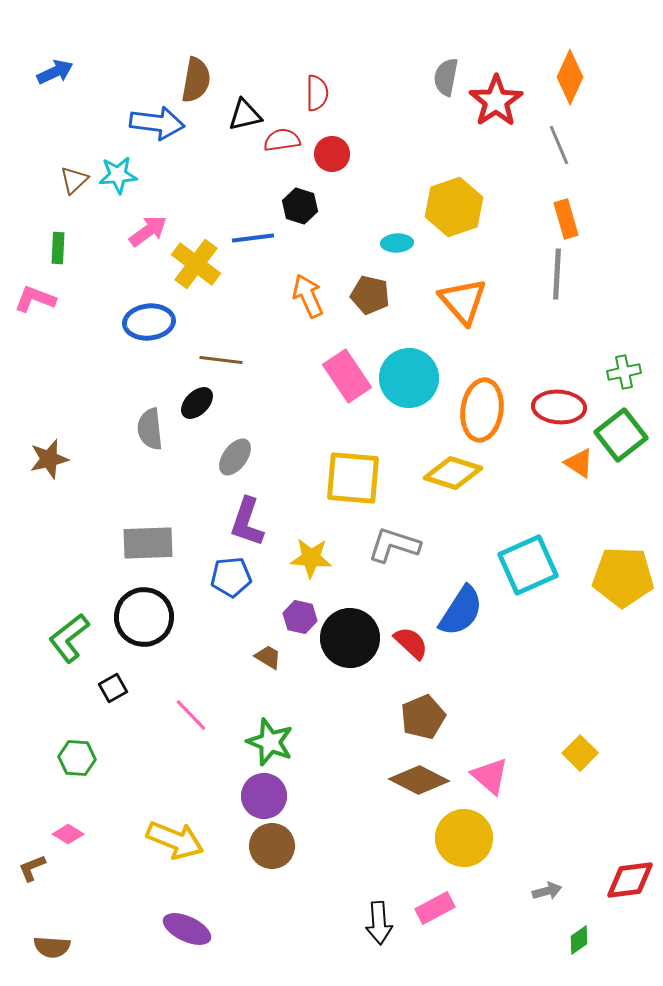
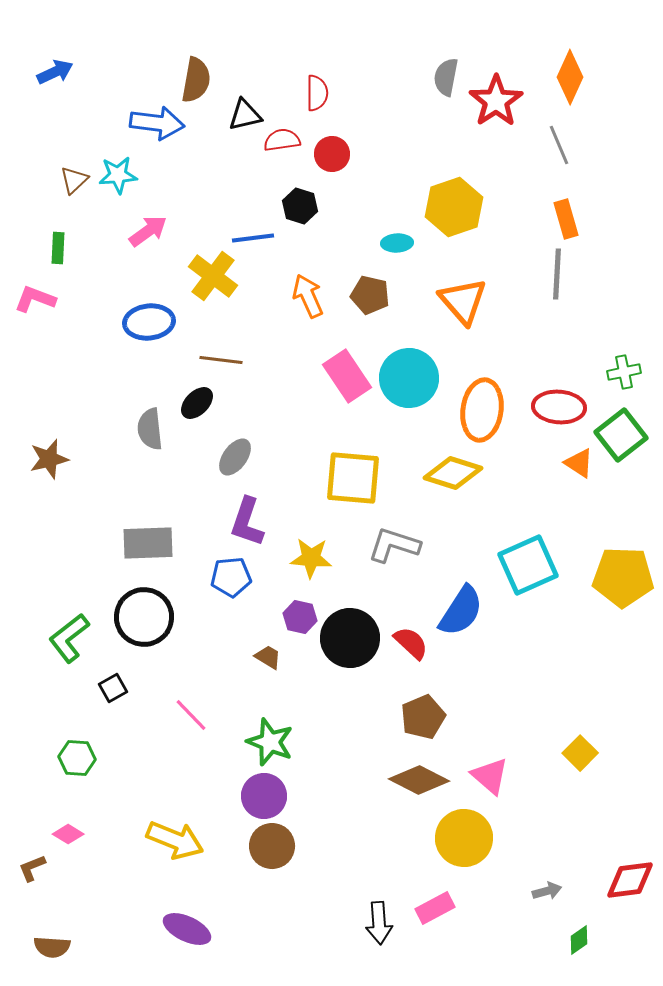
yellow cross at (196, 264): moved 17 px right, 12 px down
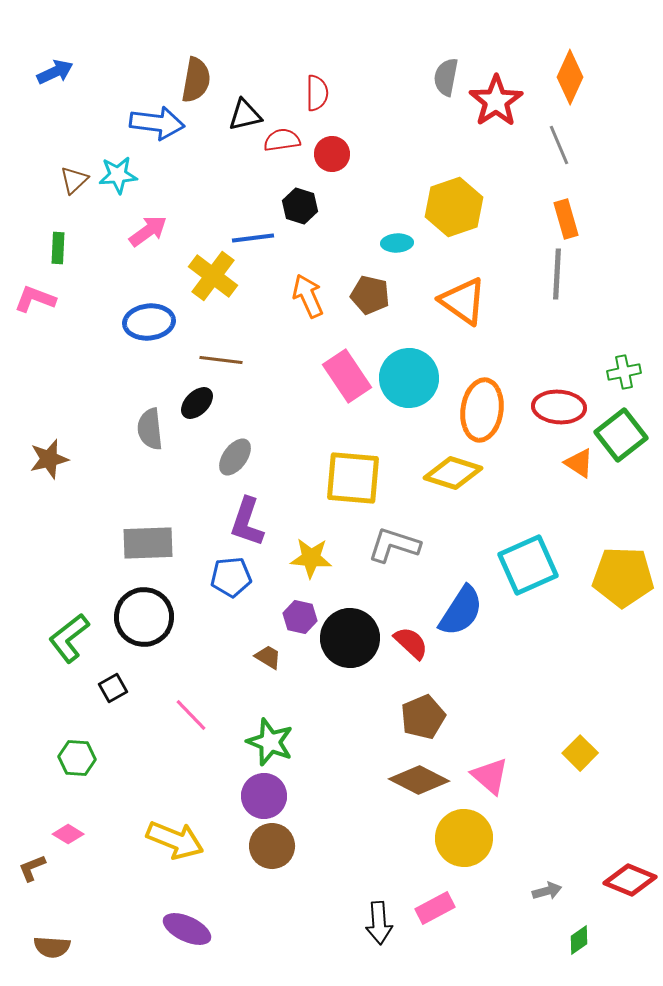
orange triangle at (463, 301): rotated 14 degrees counterclockwise
red diamond at (630, 880): rotated 30 degrees clockwise
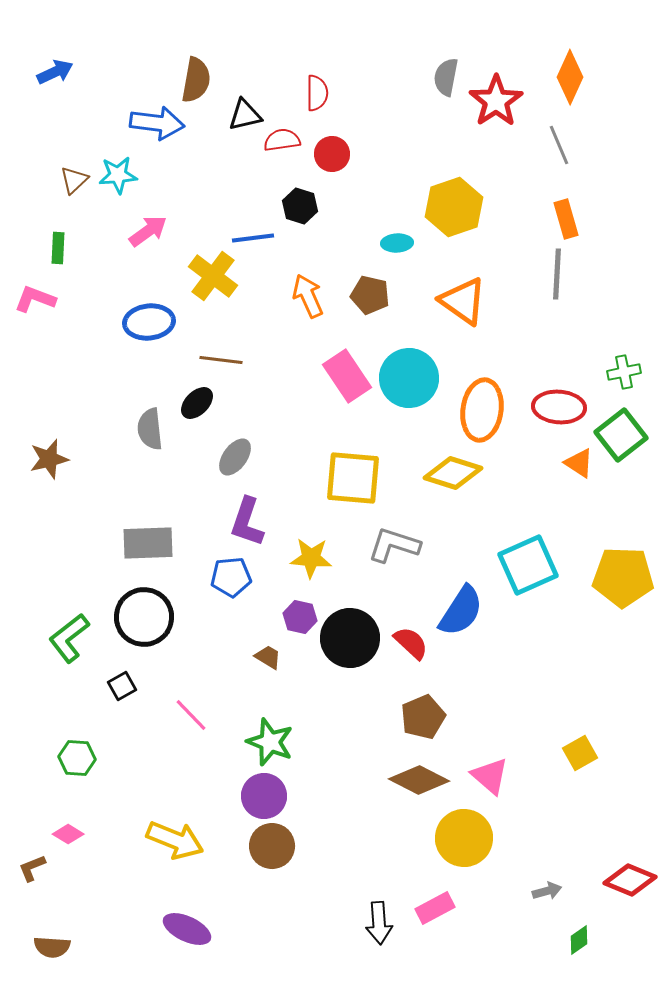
black square at (113, 688): moved 9 px right, 2 px up
yellow square at (580, 753): rotated 16 degrees clockwise
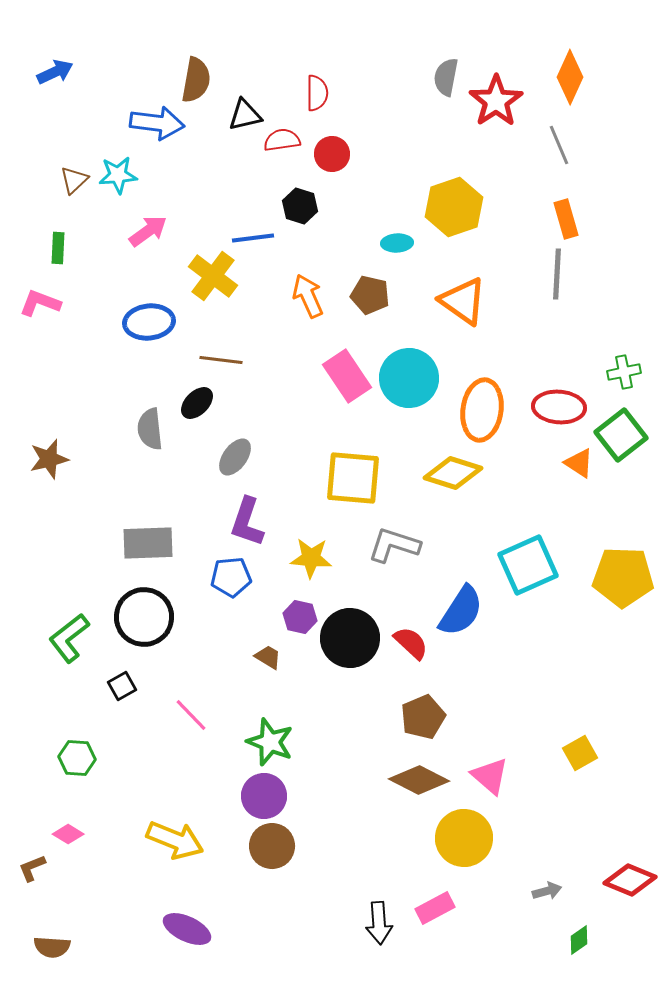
pink L-shape at (35, 299): moved 5 px right, 4 px down
